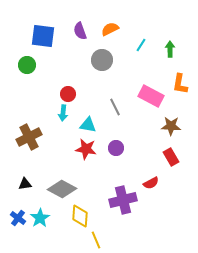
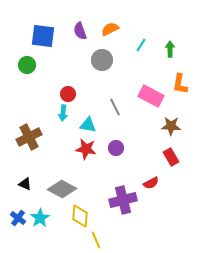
black triangle: rotated 32 degrees clockwise
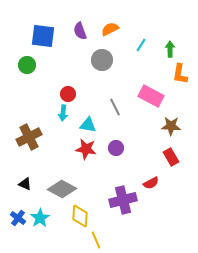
orange L-shape: moved 10 px up
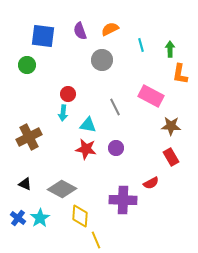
cyan line: rotated 48 degrees counterclockwise
purple cross: rotated 16 degrees clockwise
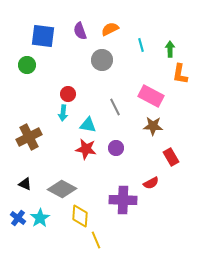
brown star: moved 18 px left
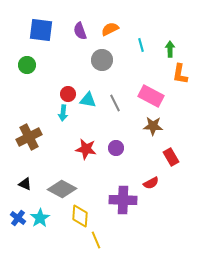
blue square: moved 2 px left, 6 px up
gray line: moved 4 px up
cyan triangle: moved 25 px up
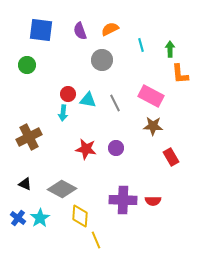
orange L-shape: rotated 15 degrees counterclockwise
red semicircle: moved 2 px right, 18 px down; rotated 28 degrees clockwise
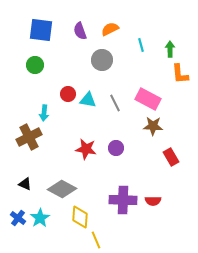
green circle: moved 8 px right
pink rectangle: moved 3 px left, 3 px down
cyan arrow: moved 19 px left
yellow diamond: moved 1 px down
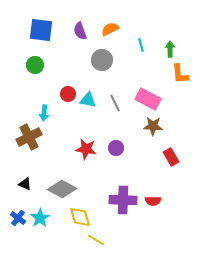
yellow diamond: rotated 20 degrees counterclockwise
yellow line: rotated 36 degrees counterclockwise
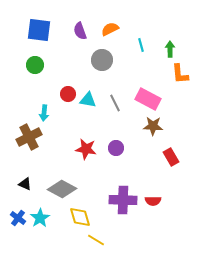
blue square: moved 2 px left
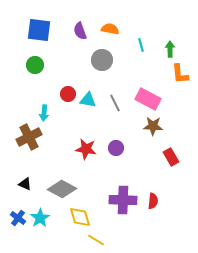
orange semicircle: rotated 36 degrees clockwise
red semicircle: rotated 84 degrees counterclockwise
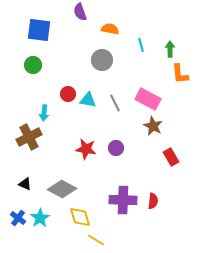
purple semicircle: moved 19 px up
green circle: moved 2 px left
brown star: rotated 24 degrees clockwise
